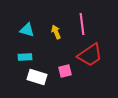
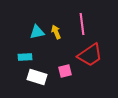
cyan triangle: moved 10 px right, 2 px down; rotated 28 degrees counterclockwise
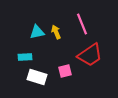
pink line: rotated 15 degrees counterclockwise
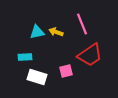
yellow arrow: rotated 48 degrees counterclockwise
pink square: moved 1 px right
